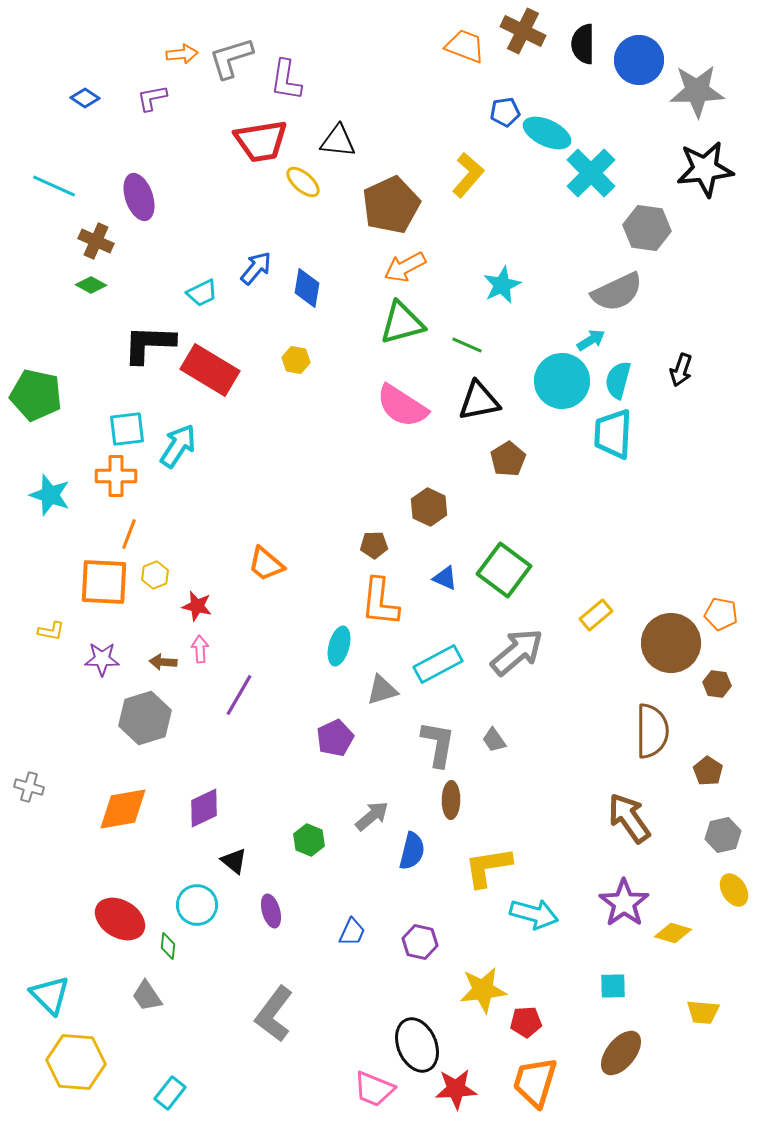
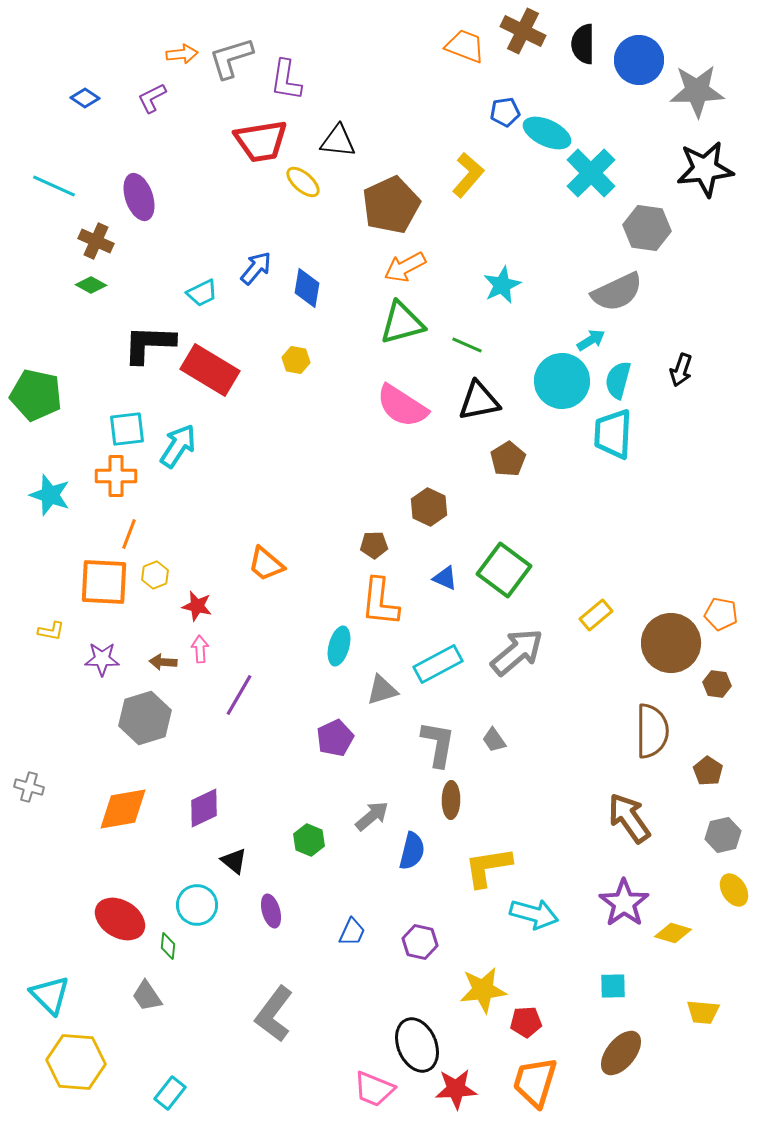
purple L-shape at (152, 98): rotated 16 degrees counterclockwise
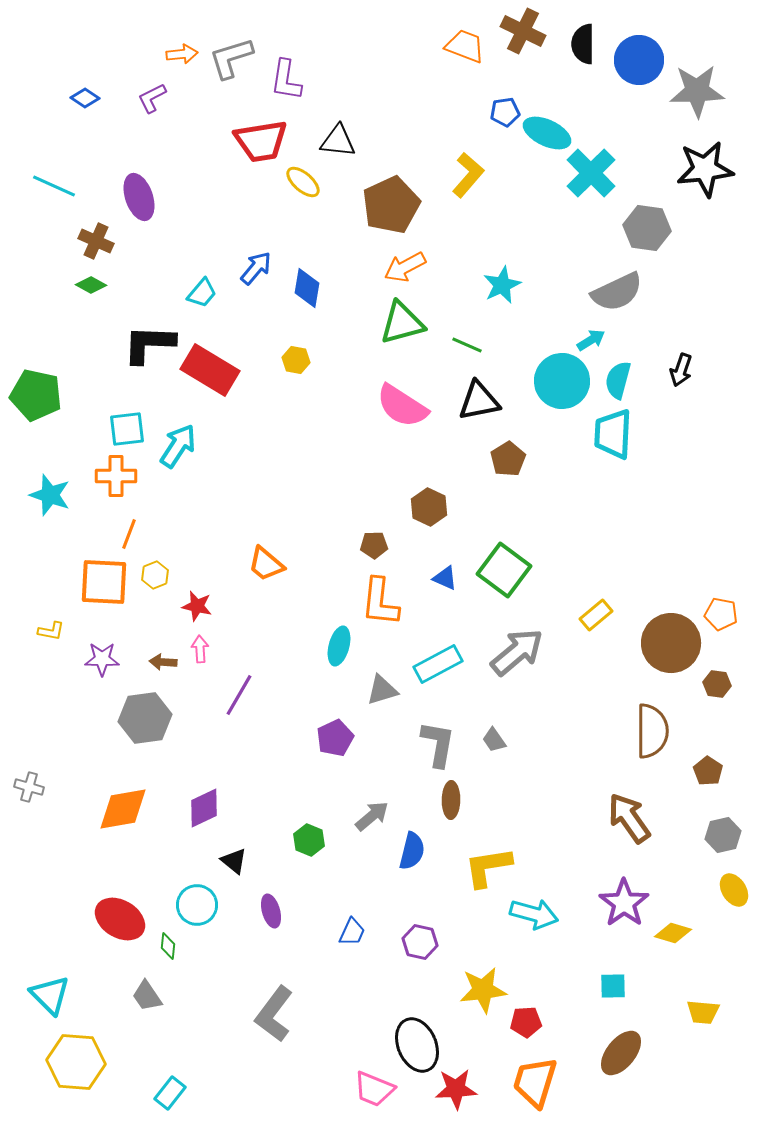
cyan trapezoid at (202, 293): rotated 24 degrees counterclockwise
gray hexagon at (145, 718): rotated 9 degrees clockwise
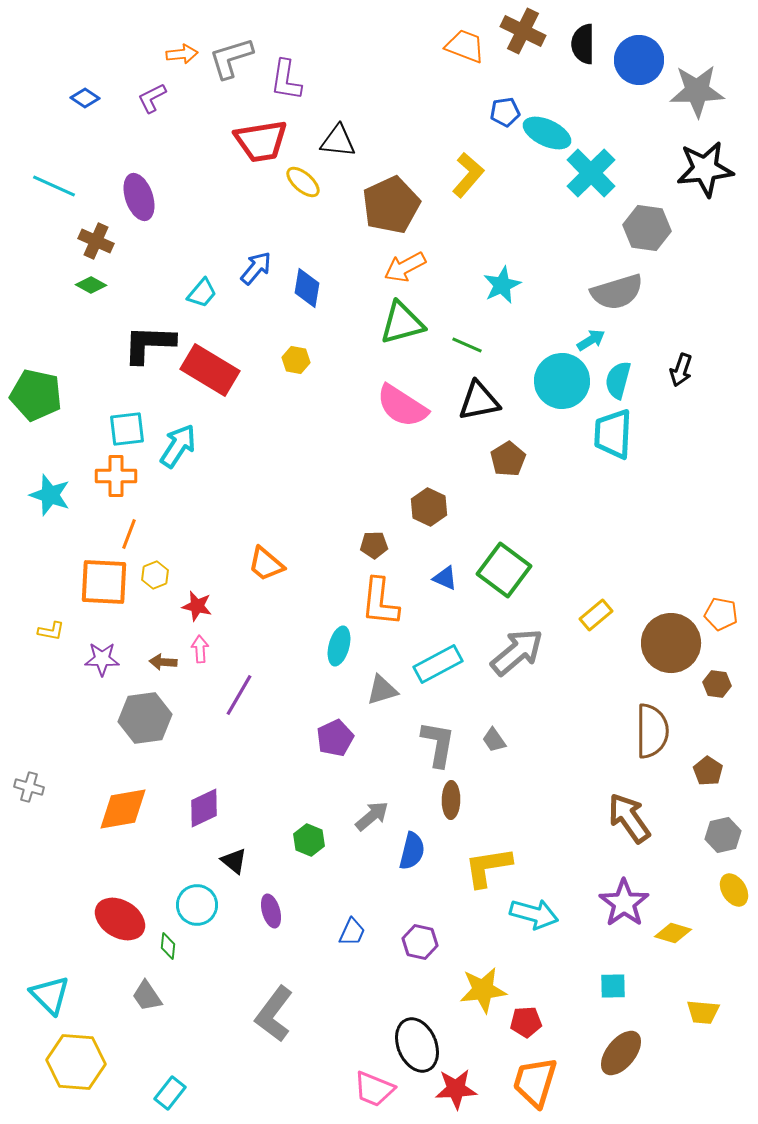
gray semicircle at (617, 292): rotated 8 degrees clockwise
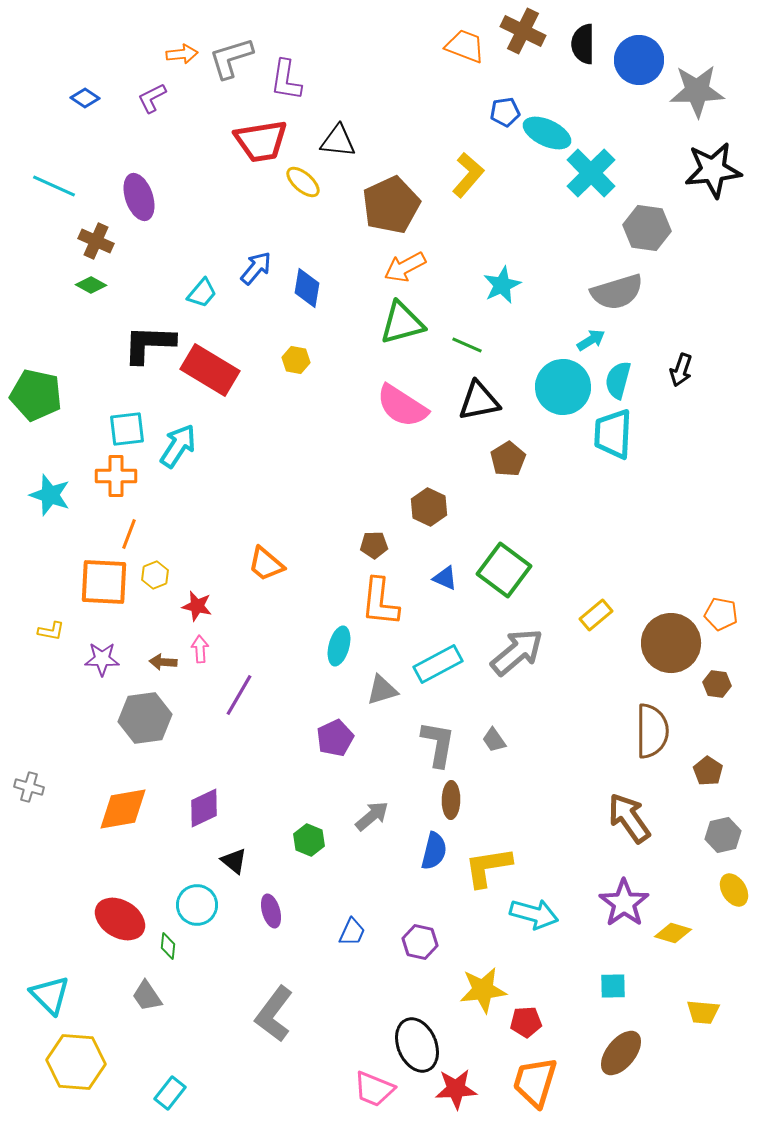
black star at (705, 169): moved 8 px right, 1 px down
cyan circle at (562, 381): moved 1 px right, 6 px down
blue semicircle at (412, 851): moved 22 px right
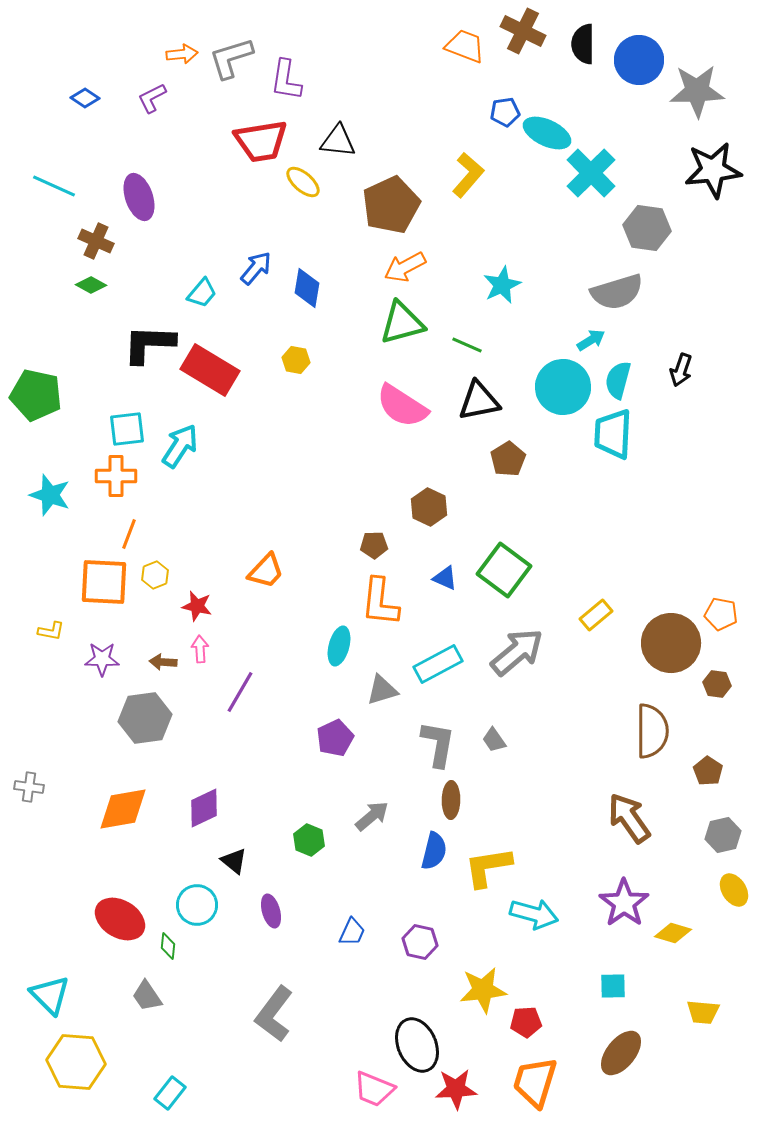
cyan arrow at (178, 446): moved 2 px right
orange trapezoid at (266, 564): moved 7 px down; rotated 87 degrees counterclockwise
purple line at (239, 695): moved 1 px right, 3 px up
gray cross at (29, 787): rotated 8 degrees counterclockwise
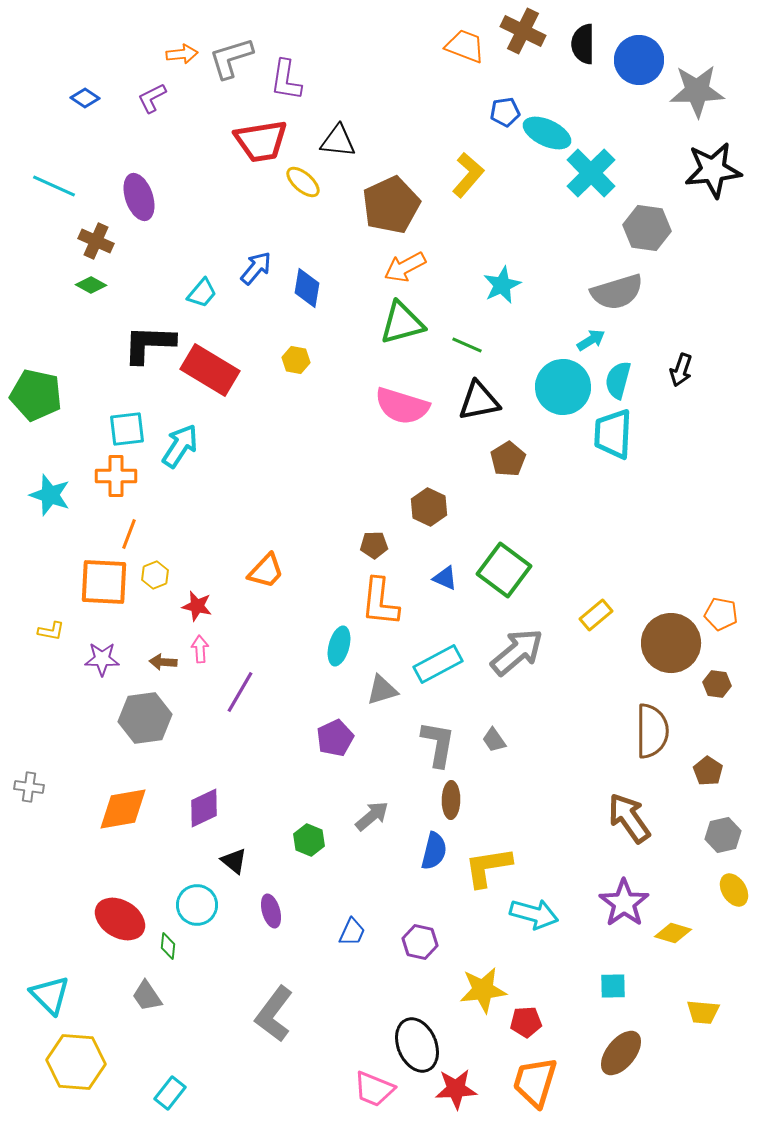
pink semicircle at (402, 406): rotated 16 degrees counterclockwise
